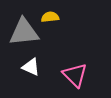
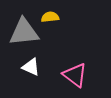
pink triangle: rotated 8 degrees counterclockwise
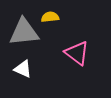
white triangle: moved 8 px left, 2 px down
pink triangle: moved 2 px right, 22 px up
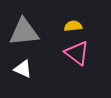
yellow semicircle: moved 23 px right, 9 px down
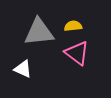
gray triangle: moved 15 px right
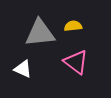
gray triangle: moved 1 px right, 1 px down
pink triangle: moved 1 px left, 9 px down
